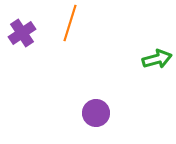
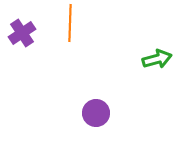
orange line: rotated 15 degrees counterclockwise
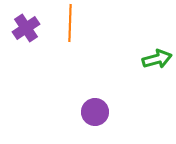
purple cross: moved 4 px right, 5 px up
purple circle: moved 1 px left, 1 px up
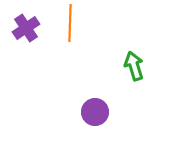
green arrow: moved 23 px left, 7 px down; rotated 92 degrees counterclockwise
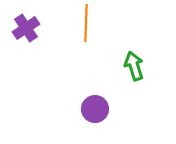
orange line: moved 16 px right
purple circle: moved 3 px up
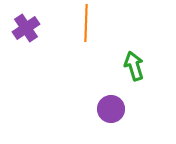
purple circle: moved 16 px right
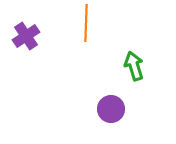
purple cross: moved 8 px down
